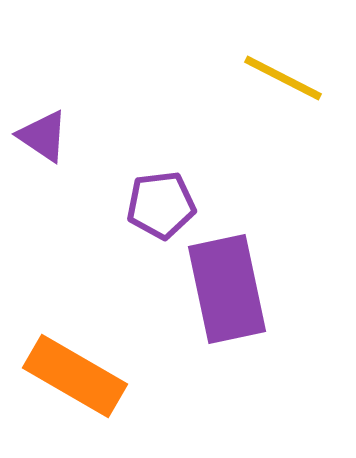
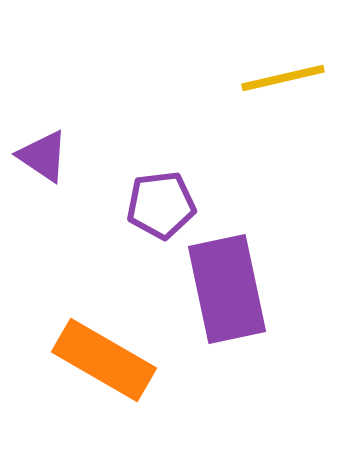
yellow line: rotated 40 degrees counterclockwise
purple triangle: moved 20 px down
orange rectangle: moved 29 px right, 16 px up
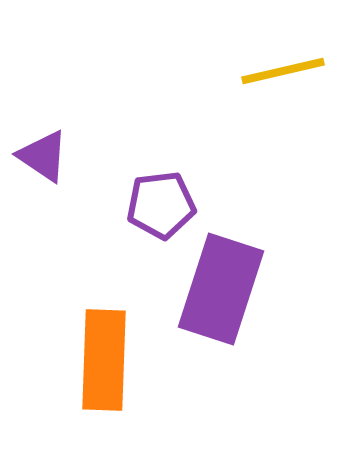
yellow line: moved 7 px up
purple rectangle: moved 6 px left; rotated 30 degrees clockwise
orange rectangle: rotated 62 degrees clockwise
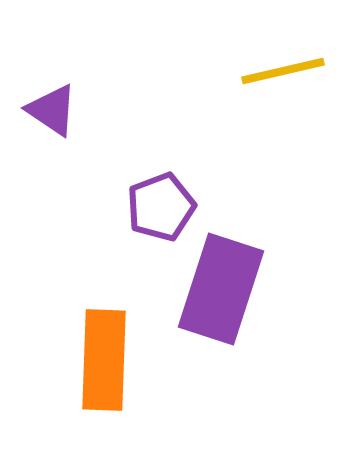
purple triangle: moved 9 px right, 46 px up
purple pentagon: moved 2 px down; rotated 14 degrees counterclockwise
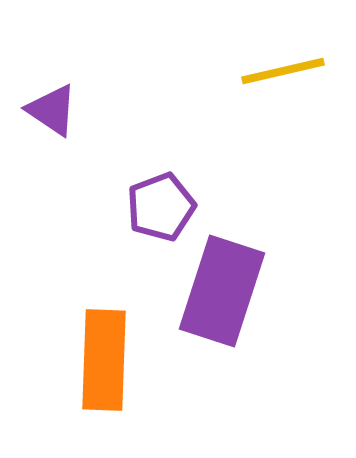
purple rectangle: moved 1 px right, 2 px down
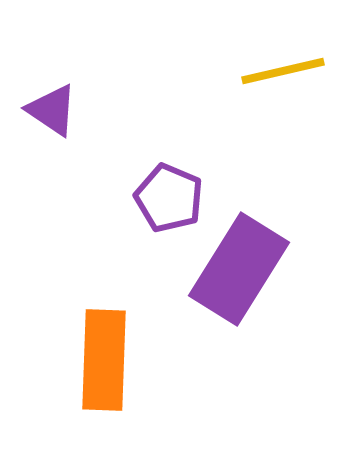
purple pentagon: moved 8 px right, 9 px up; rotated 28 degrees counterclockwise
purple rectangle: moved 17 px right, 22 px up; rotated 14 degrees clockwise
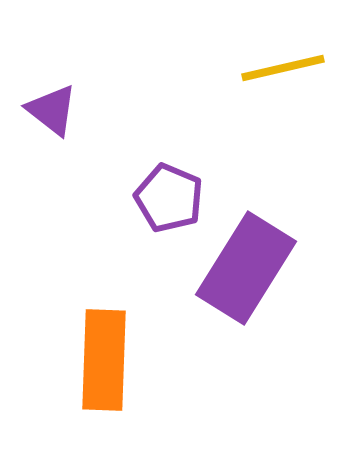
yellow line: moved 3 px up
purple triangle: rotated 4 degrees clockwise
purple rectangle: moved 7 px right, 1 px up
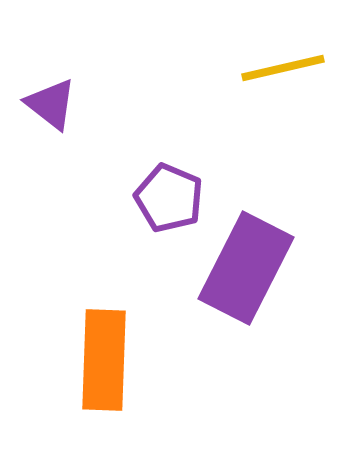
purple triangle: moved 1 px left, 6 px up
purple rectangle: rotated 5 degrees counterclockwise
